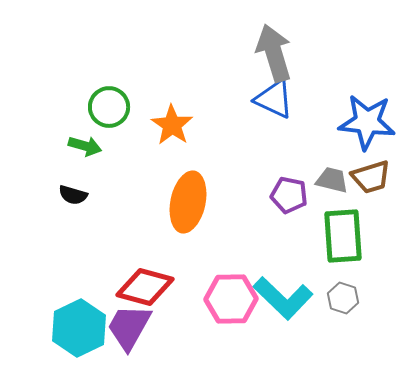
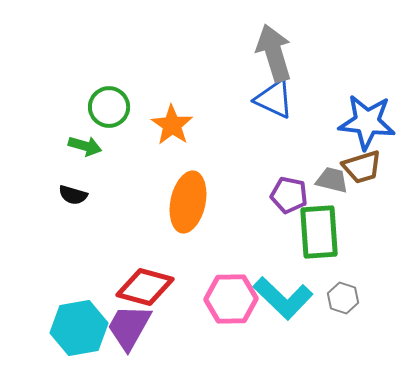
brown trapezoid: moved 9 px left, 10 px up
green rectangle: moved 24 px left, 4 px up
cyan hexagon: rotated 16 degrees clockwise
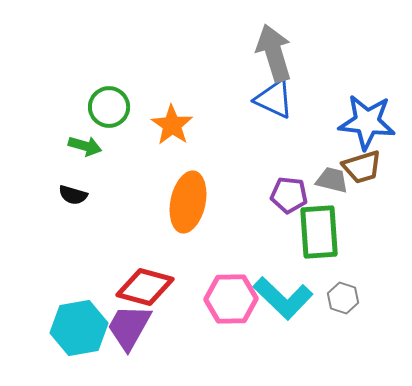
purple pentagon: rotated 6 degrees counterclockwise
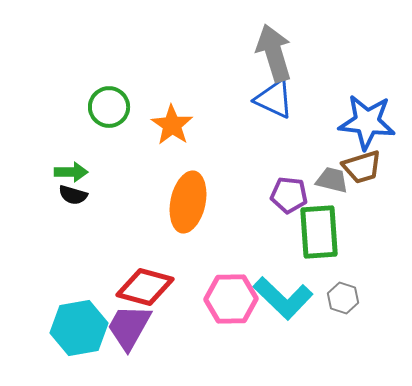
green arrow: moved 14 px left, 26 px down; rotated 16 degrees counterclockwise
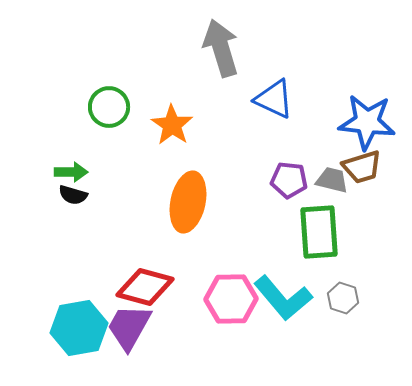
gray arrow: moved 53 px left, 5 px up
purple pentagon: moved 15 px up
cyan L-shape: rotated 6 degrees clockwise
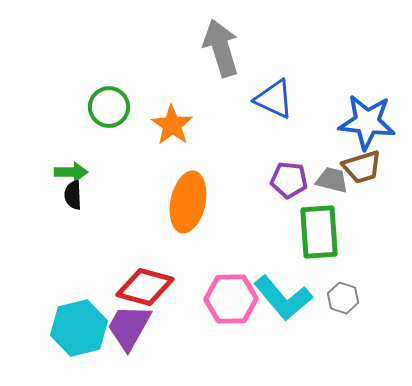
black semicircle: rotated 72 degrees clockwise
cyan hexagon: rotated 4 degrees counterclockwise
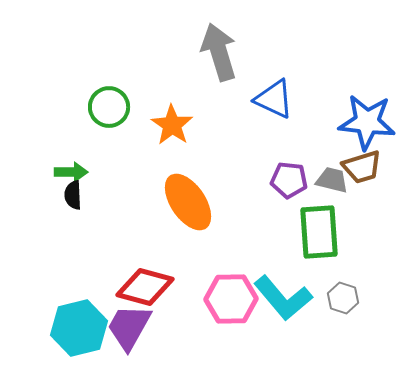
gray arrow: moved 2 px left, 4 px down
orange ellipse: rotated 46 degrees counterclockwise
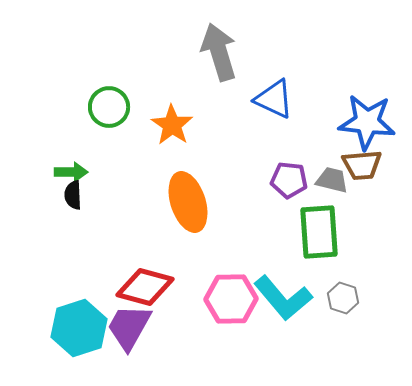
brown trapezoid: moved 2 px up; rotated 12 degrees clockwise
orange ellipse: rotated 16 degrees clockwise
cyan hexagon: rotated 4 degrees counterclockwise
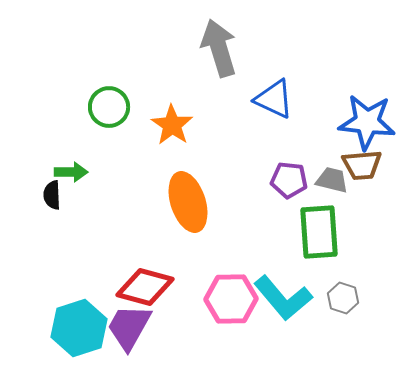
gray arrow: moved 4 px up
black semicircle: moved 21 px left
